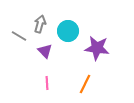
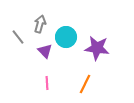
cyan circle: moved 2 px left, 6 px down
gray line: moved 1 px left, 1 px down; rotated 21 degrees clockwise
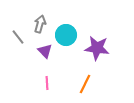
cyan circle: moved 2 px up
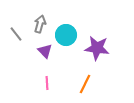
gray line: moved 2 px left, 3 px up
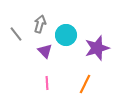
purple star: rotated 25 degrees counterclockwise
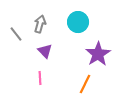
cyan circle: moved 12 px right, 13 px up
purple star: moved 1 px right, 6 px down; rotated 15 degrees counterclockwise
pink line: moved 7 px left, 5 px up
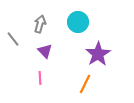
gray line: moved 3 px left, 5 px down
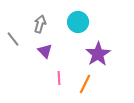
pink line: moved 19 px right
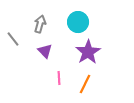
purple star: moved 10 px left, 2 px up
